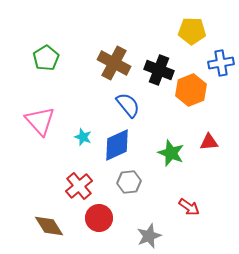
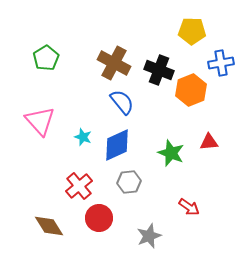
blue semicircle: moved 6 px left, 3 px up
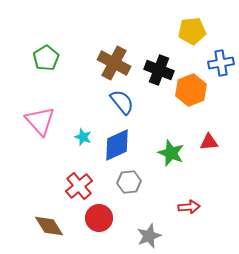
yellow pentagon: rotated 8 degrees counterclockwise
red arrow: rotated 40 degrees counterclockwise
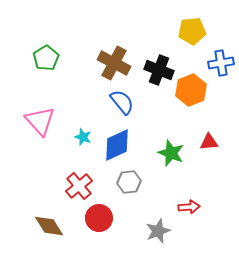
gray star: moved 9 px right, 5 px up
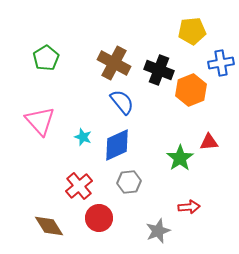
green star: moved 9 px right, 5 px down; rotated 16 degrees clockwise
